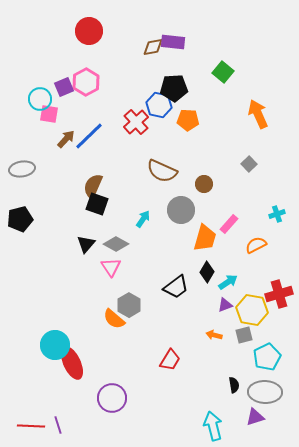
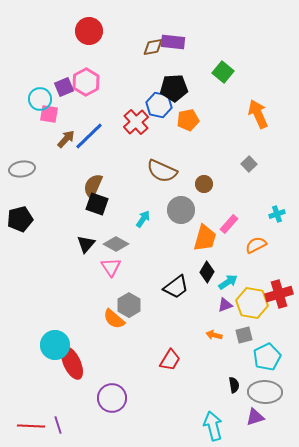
orange pentagon at (188, 120): rotated 15 degrees counterclockwise
yellow hexagon at (252, 310): moved 7 px up
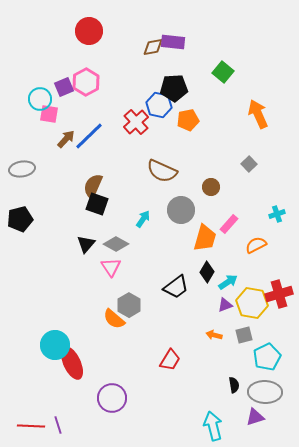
brown circle at (204, 184): moved 7 px right, 3 px down
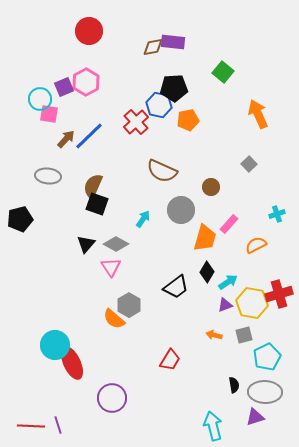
gray ellipse at (22, 169): moved 26 px right, 7 px down; rotated 15 degrees clockwise
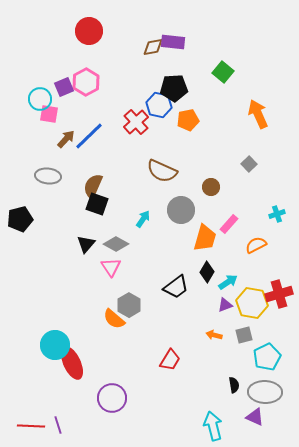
purple triangle at (255, 417): rotated 42 degrees clockwise
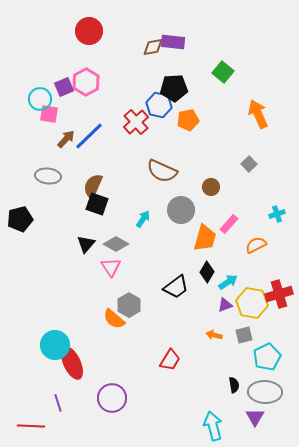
purple triangle at (255, 417): rotated 36 degrees clockwise
purple line at (58, 425): moved 22 px up
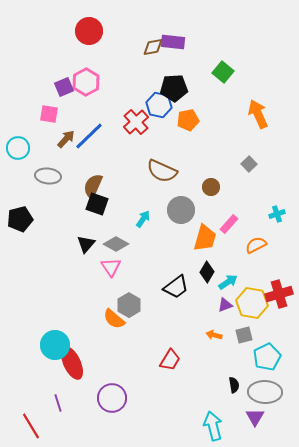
cyan circle at (40, 99): moved 22 px left, 49 px down
red line at (31, 426): rotated 56 degrees clockwise
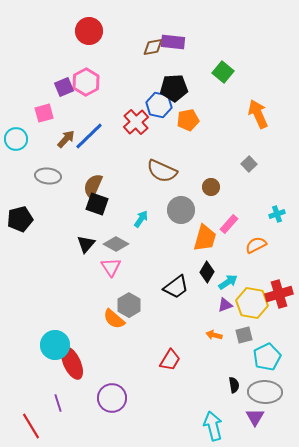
pink square at (49, 114): moved 5 px left, 1 px up; rotated 24 degrees counterclockwise
cyan circle at (18, 148): moved 2 px left, 9 px up
cyan arrow at (143, 219): moved 2 px left
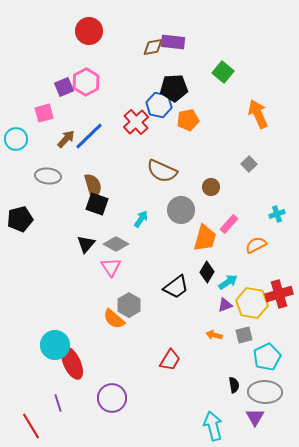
brown semicircle at (93, 186): rotated 140 degrees clockwise
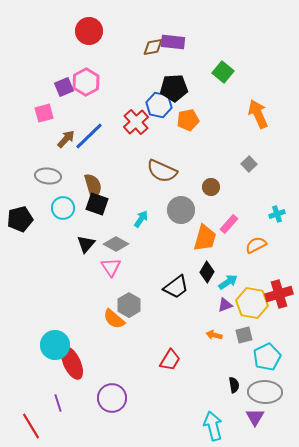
cyan circle at (16, 139): moved 47 px right, 69 px down
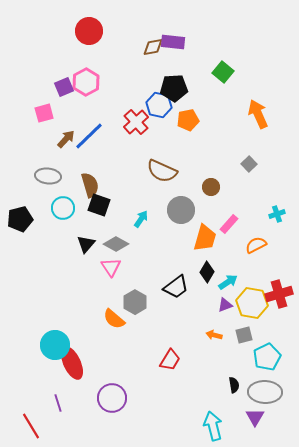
brown semicircle at (93, 186): moved 3 px left, 1 px up
black square at (97, 204): moved 2 px right, 1 px down
gray hexagon at (129, 305): moved 6 px right, 3 px up
